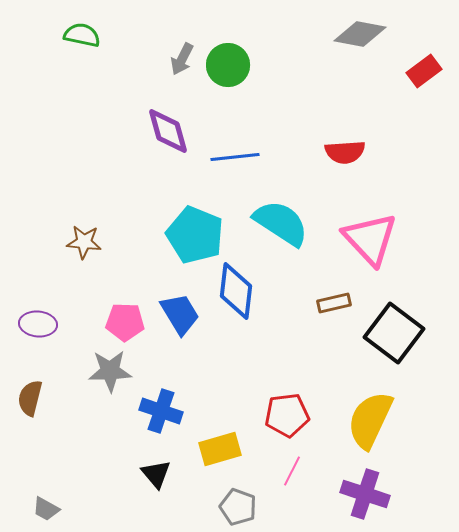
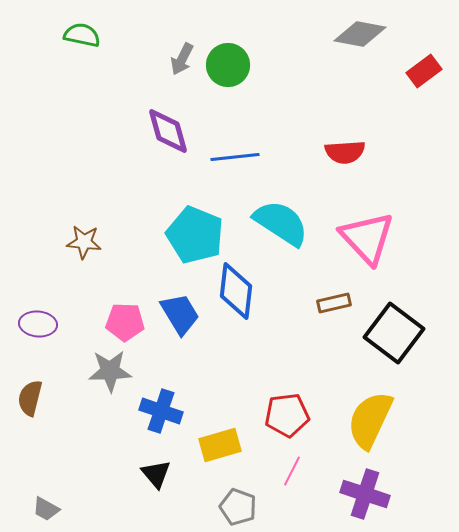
pink triangle: moved 3 px left, 1 px up
yellow rectangle: moved 4 px up
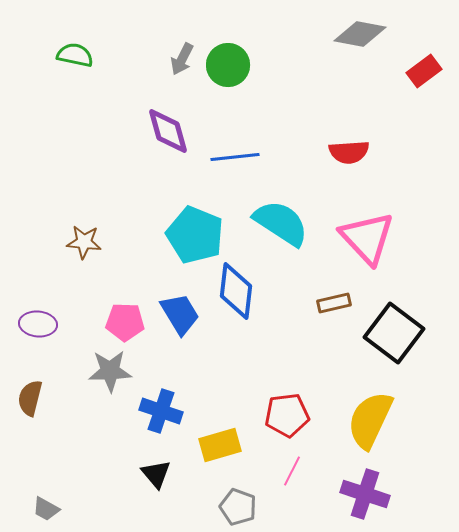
green semicircle: moved 7 px left, 20 px down
red semicircle: moved 4 px right
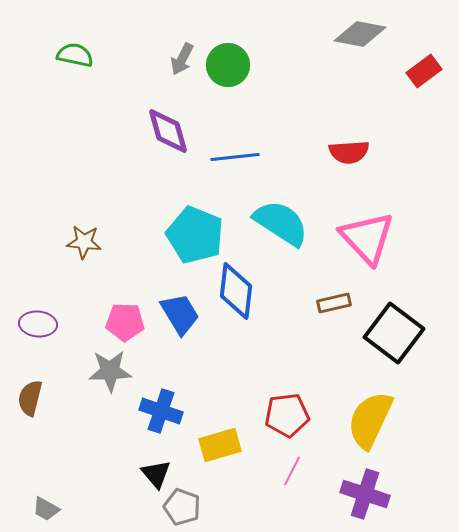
gray pentagon: moved 56 px left
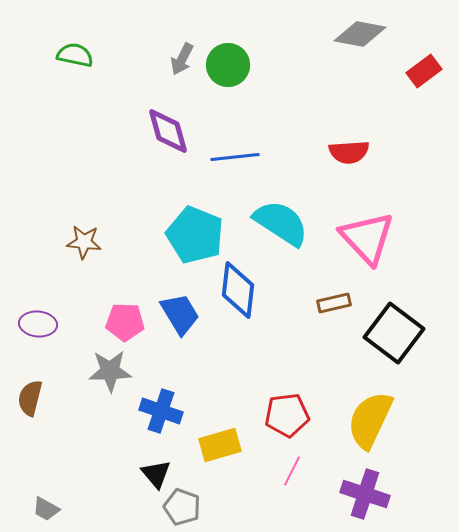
blue diamond: moved 2 px right, 1 px up
